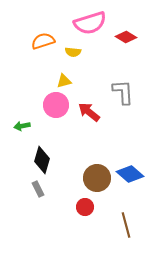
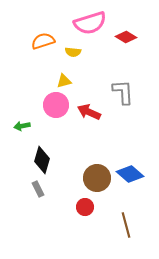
red arrow: rotated 15 degrees counterclockwise
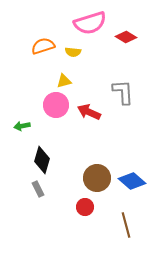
orange semicircle: moved 5 px down
blue diamond: moved 2 px right, 7 px down
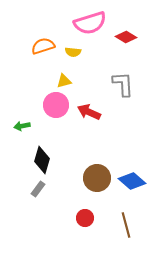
gray L-shape: moved 8 px up
gray rectangle: rotated 63 degrees clockwise
red circle: moved 11 px down
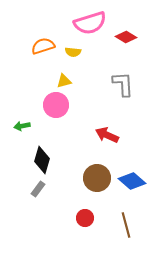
red arrow: moved 18 px right, 23 px down
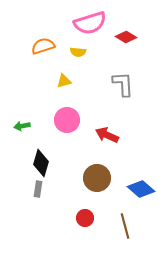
yellow semicircle: moved 5 px right
pink circle: moved 11 px right, 15 px down
black diamond: moved 1 px left, 3 px down
blue diamond: moved 9 px right, 8 px down
gray rectangle: rotated 28 degrees counterclockwise
brown line: moved 1 px left, 1 px down
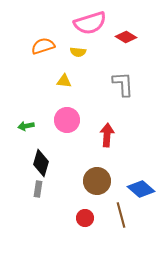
yellow triangle: rotated 21 degrees clockwise
green arrow: moved 4 px right
red arrow: rotated 70 degrees clockwise
brown circle: moved 3 px down
brown line: moved 4 px left, 11 px up
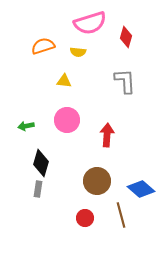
red diamond: rotated 75 degrees clockwise
gray L-shape: moved 2 px right, 3 px up
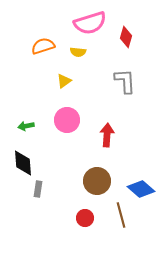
yellow triangle: rotated 42 degrees counterclockwise
black diamond: moved 18 px left; rotated 20 degrees counterclockwise
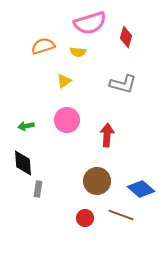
gray L-shape: moved 2 px left, 3 px down; rotated 108 degrees clockwise
brown line: rotated 55 degrees counterclockwise
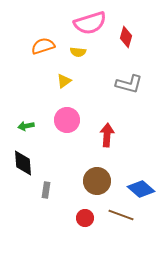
gray L-shape: moved 6 px right
gray rectangle: moved 8 px right, 1 px down
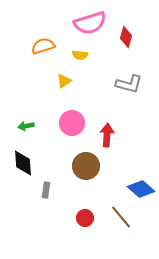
yellow semicircle: moved 2 px right, 3 px down
pink circle: moved 5 px right, 3 px down
brown circle: moved 11 px left, 15 px up
brown line: moved 2 px down; rotated 30 degrees clockwise
